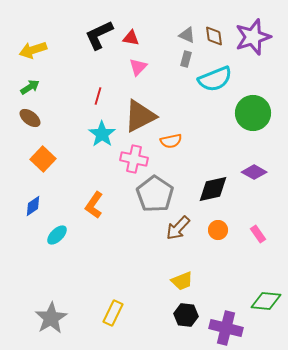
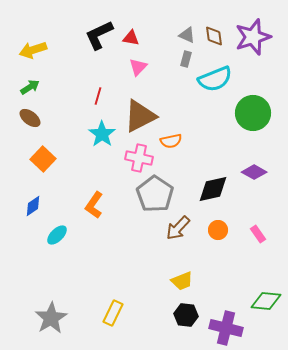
pink cross: moved 5 px right, 1 px up
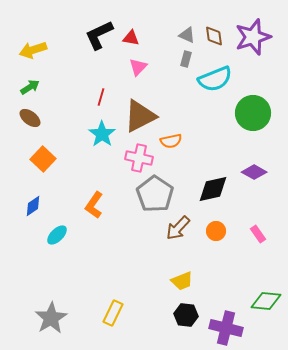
red line: moved 3 px right, 1 px down
orange circle: moved 2 px left, 1 px down
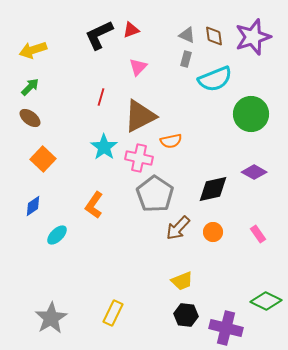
red triangle: moved 8 px up; rotated 30 degrees counterclockwise
green arrow: rotated 12 degrees counterclockwise
green circle: moved 2 px left, 1 px down
cyan star: moved 2 px right, 13 px down
orange circle: moved 3 px left, 1 px down
green diamond: rotated 20 degrees clockwise
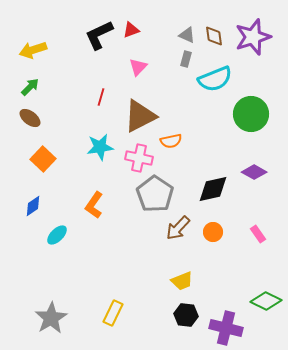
cyan star: moved 4 px left; rotated 28 degrees clockwise
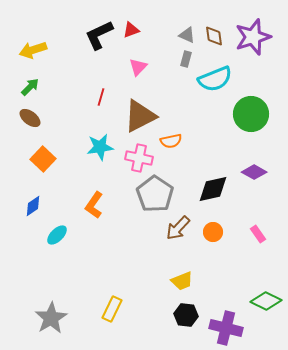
yellow rectangle: moved 1 px left, 4 px up
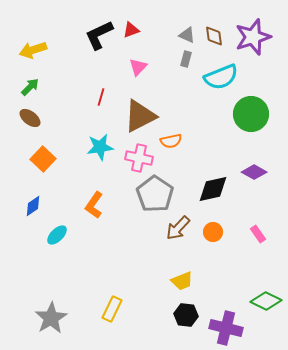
cyan semicircle: moved 6 px right, 2 px up
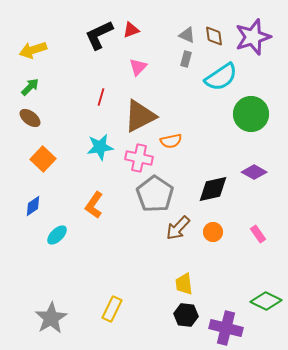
cyan semicircle: rotated 12 degrees counterclockwise
yellow trapezoid: moved 2 px right, 3 px down; rotated 105 degrees clockwise
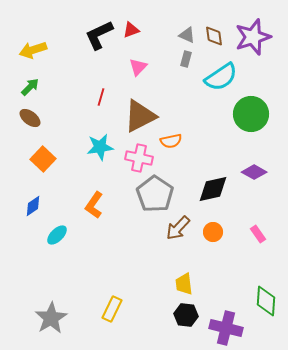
green diamond: rotated 68 degrees clockwise
